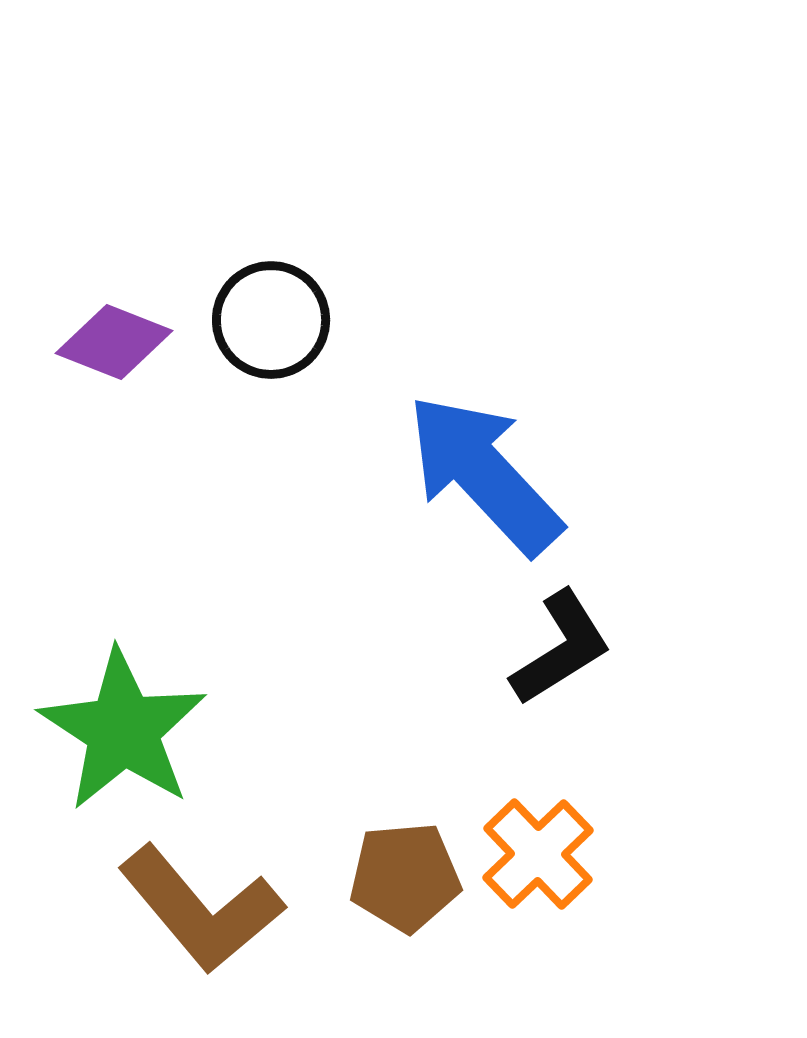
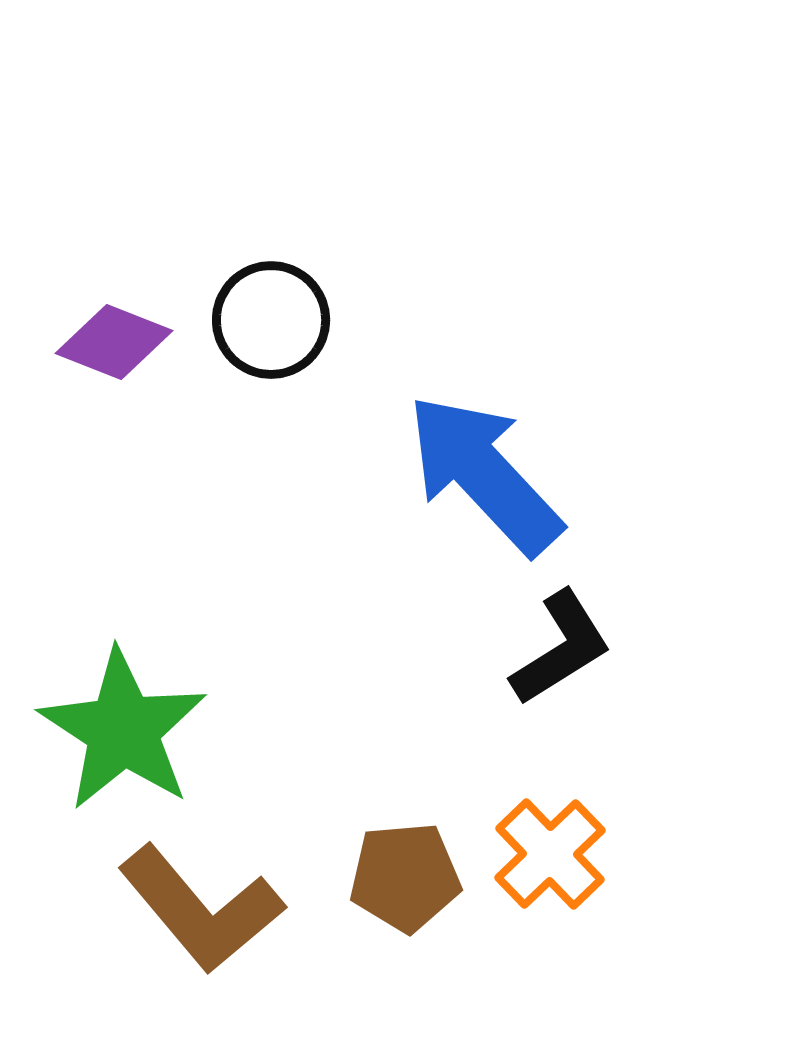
orange cross: moved 12 px right
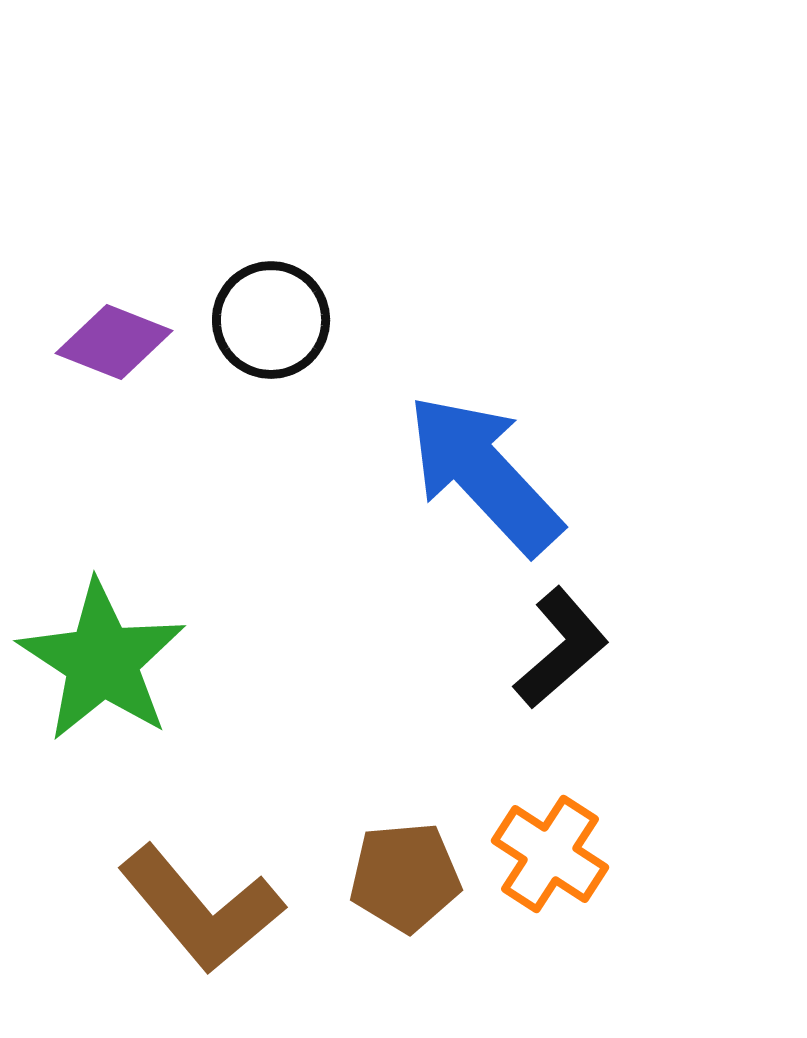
black L-shape: rotated 9 degrees counterclockwise
green star: moved 21 px left, 69 px up
orange cross: rotated 13 degrees counterclockwise
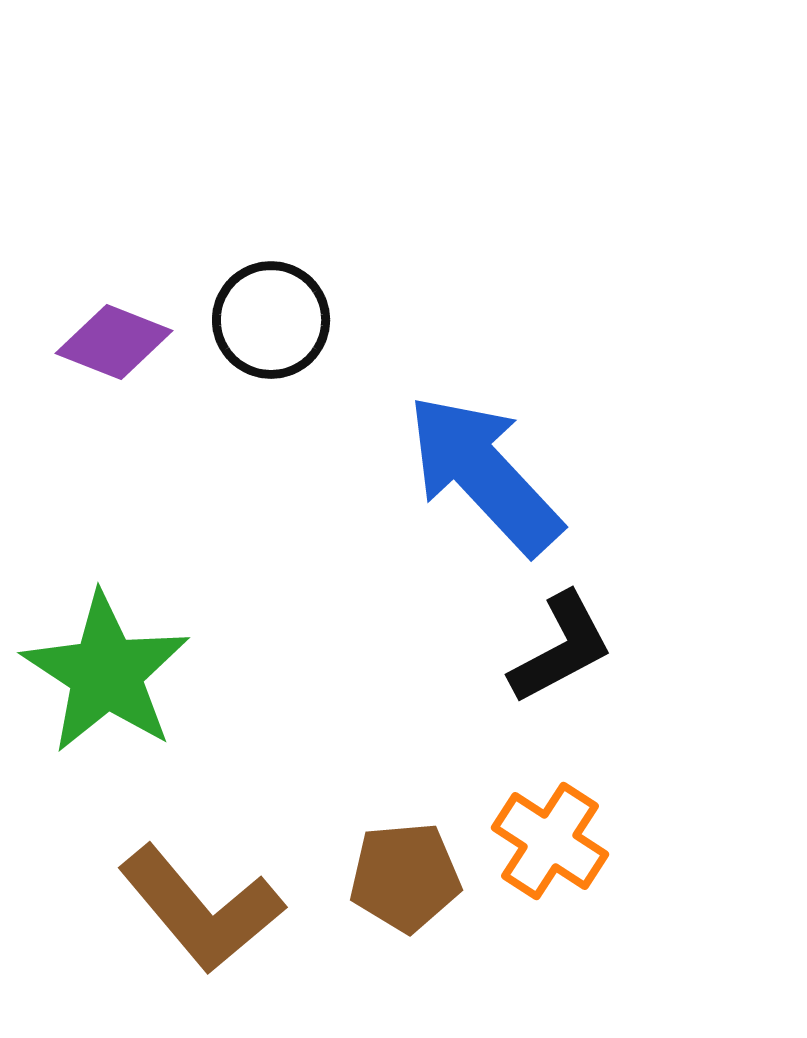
black L-shape: rotated 13 degrees clockwise
green star: moved 4 px right, 12 px down
orange cross: moved 13 px up
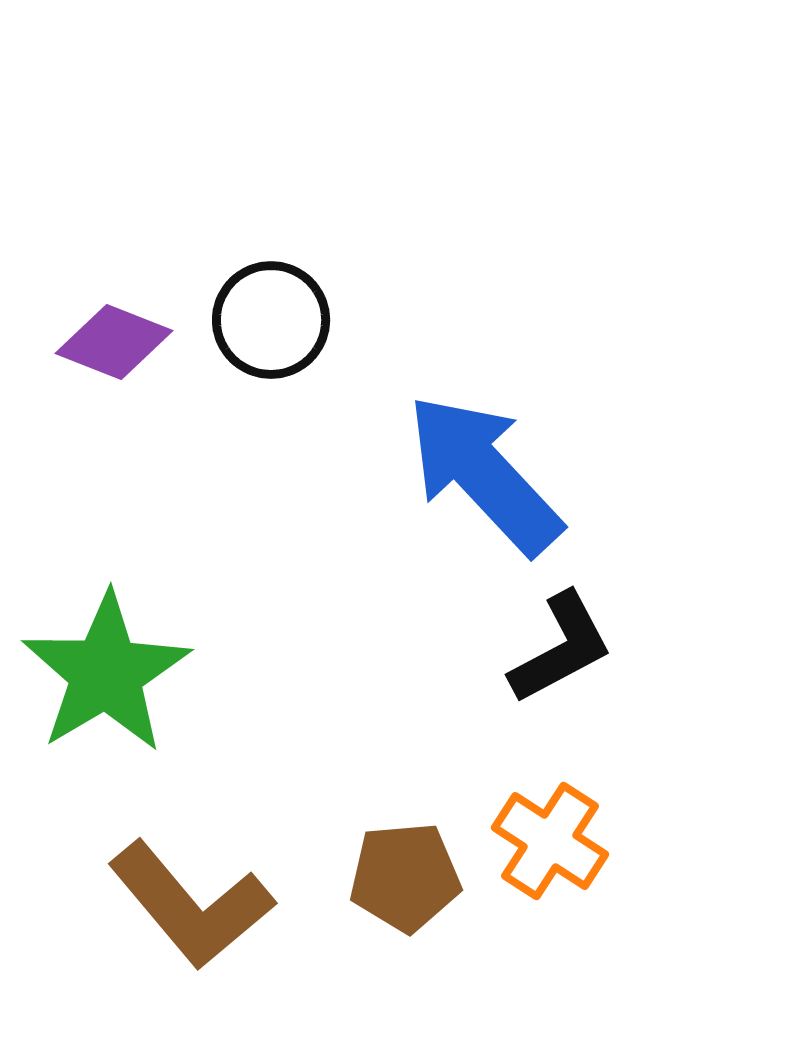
green star: rotated 8 degrees clockwise
brown L-shape: moved 10 px left, 4 px up
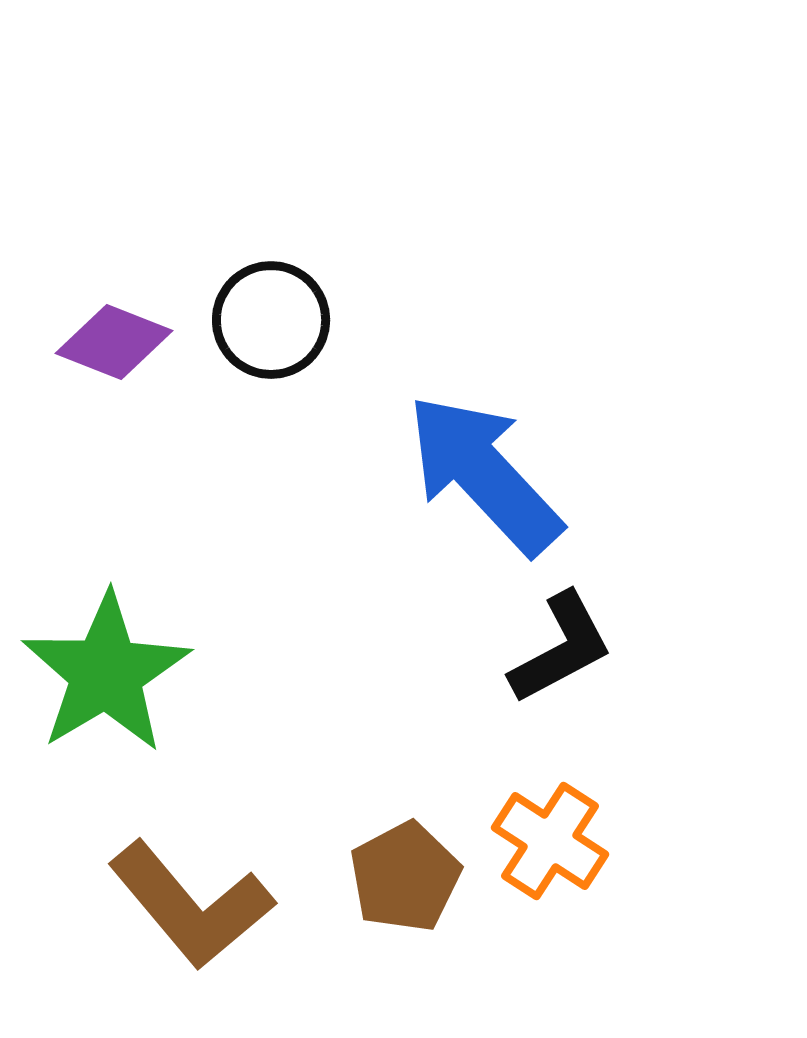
brown pentagon: rotated 23 degrees counterclockwise
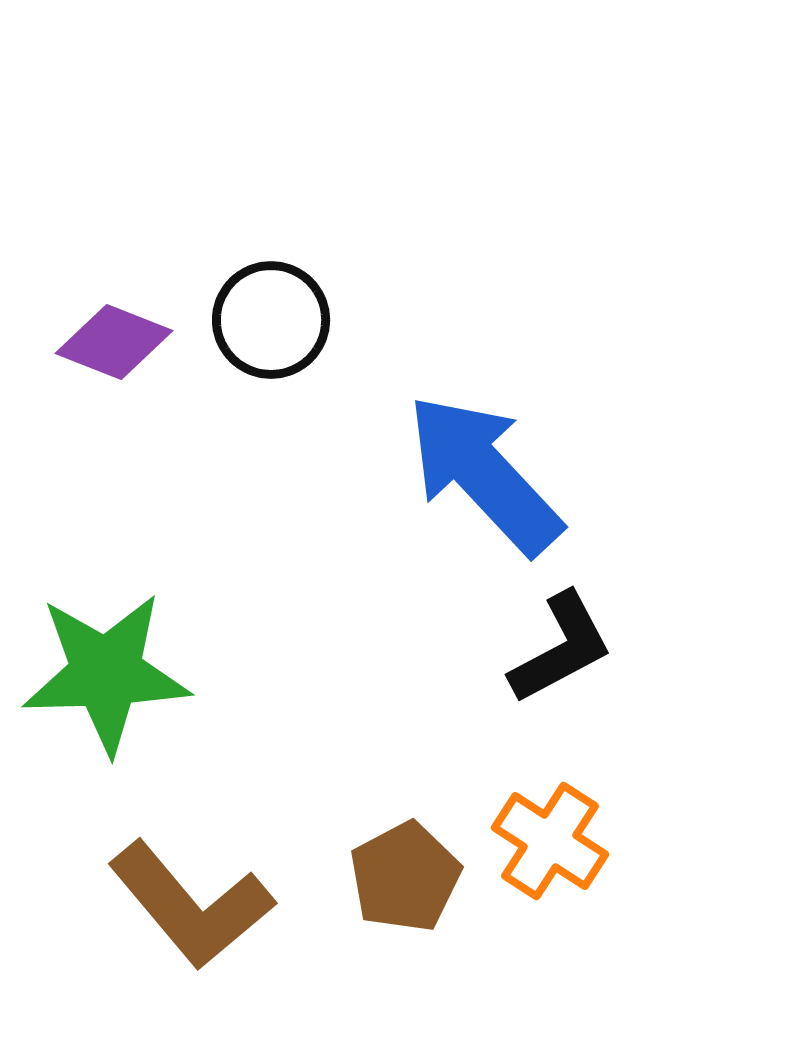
green star: rotated 29 degrees clockwise
